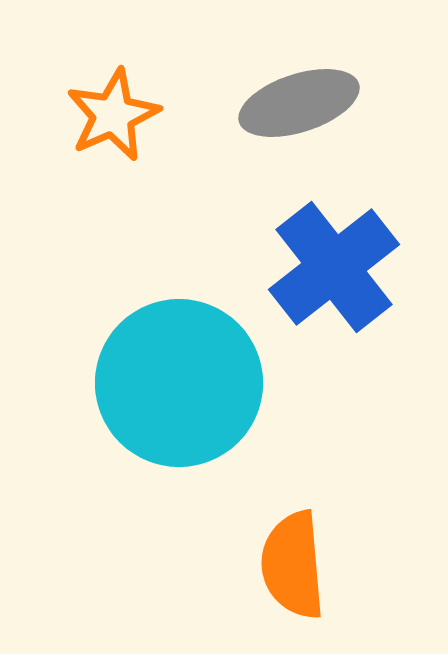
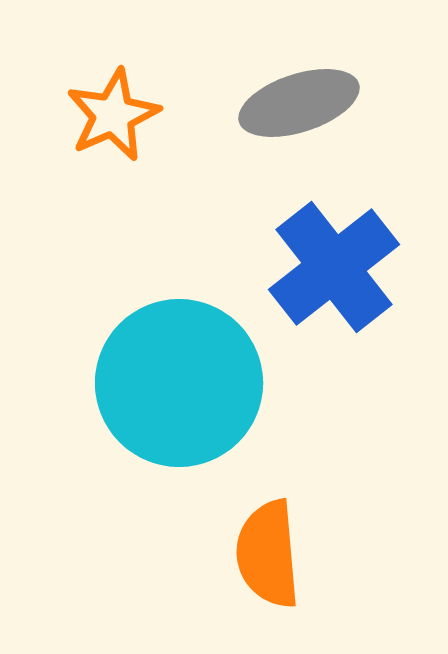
orange semicircle: moved 25 px left, 11 px up
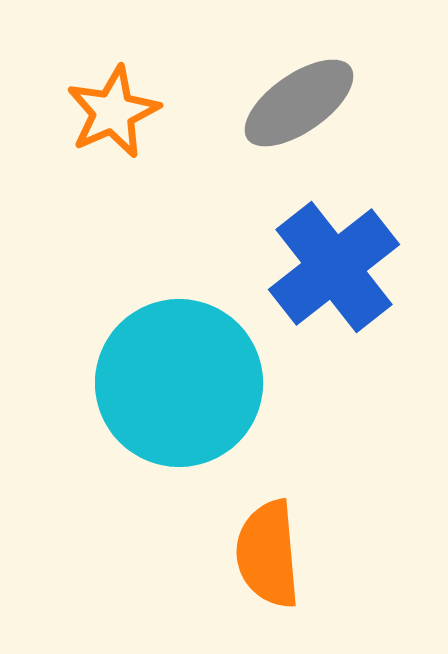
gray ellipse: rotated 17 degrees counterclockwise
orange star: moved 3 px up
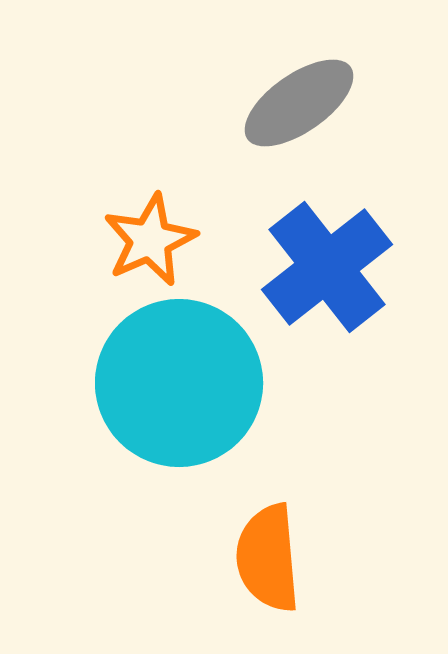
orange star: moved 37 px right, 128 px down
blue cross: moved 7 px left
orange semicircle: moved 4 px down
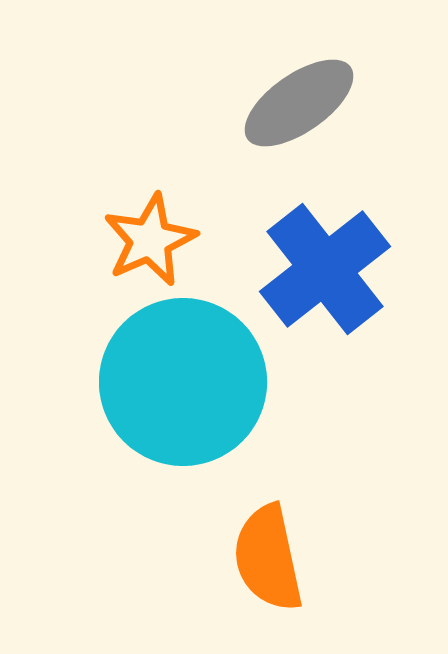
blue cross: moved 2 px left, 2 px down
cyan circle: moved 4 px right, 1 px up
orange semicircle: rotated 7 degrees counterclockwise
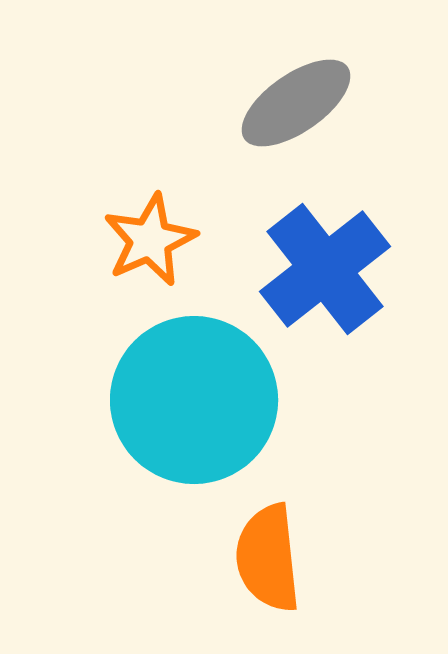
gray ellipse: moved 3 px left
cyan circle: moved 11 px right, 18 px down
orange semicircle: rotated 6 degrees clockwise
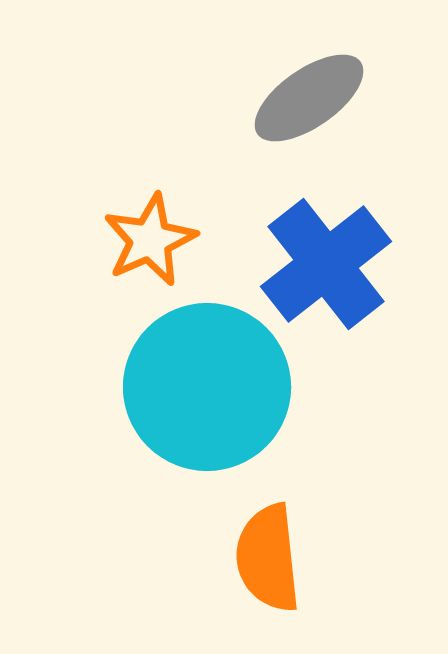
gray ellipse: moved 13 px right, 5 px up
blue cross: moved 1 px right, 5 px up
cyan circle: moved 13 px right, 13 px up
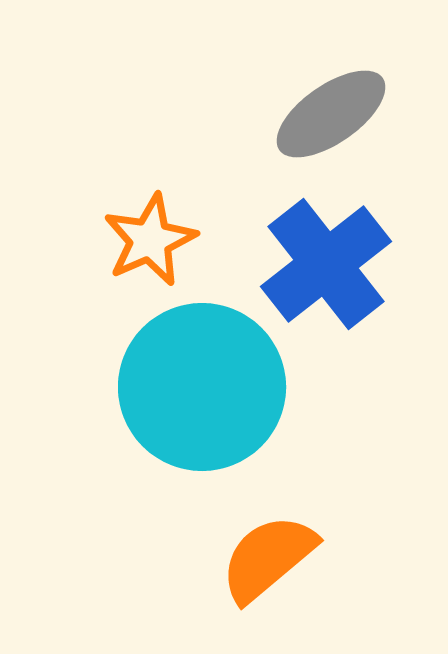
gray ellipse: moved 22 px right, 16 px down
cyan circle: moved 5 px left
orange semicircle: rotated 56 degrees clockwise
